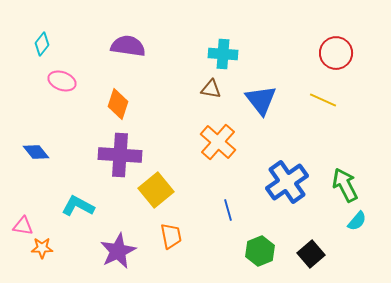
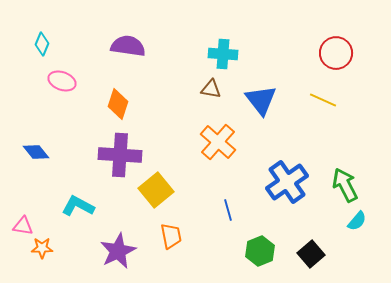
cyan diamond: rotated 15 degrees counterclockwise
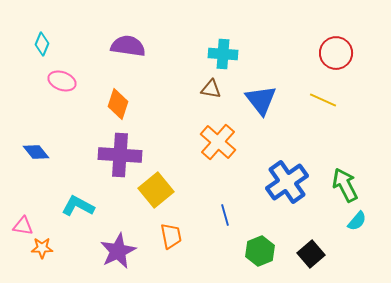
blue line: moved 3 px left, 5 px down
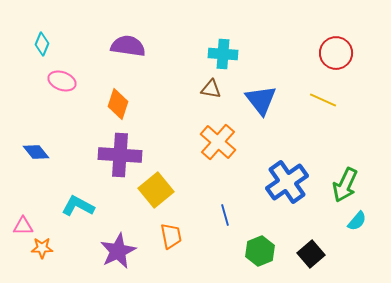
green arrow: rotated 128 degrees counterclockwise
pink triangle: rotated 10 degrees counterclockwise
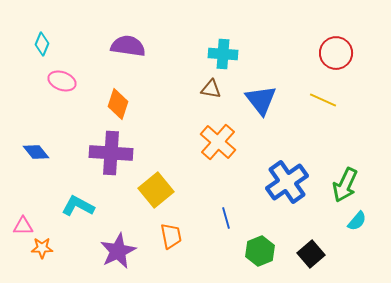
purple cross: moved 9 px left, 2 px up
blue line: moved 1 px right, 3 px down
